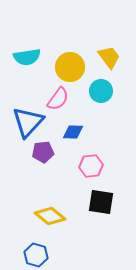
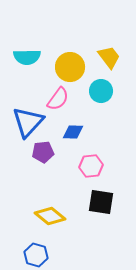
cyan semicircle: rotated 8 degrees clockwise
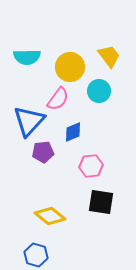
yellow trapezoid: moved 1 px up
cyan circle: moved 2 px left
blue triangle: moved 1 px right, 1 px up
blue diamond: rotated 25 degrees counterclockwise
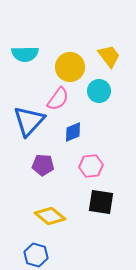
cyan semicircle: moved 2 px left, 3 px up
purple pentagon: moved 13 px down; rotated 10 degrees clockwise
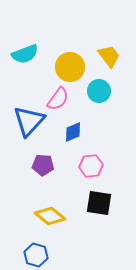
cyan semicircle: rotated 20 degrees counterclockwise
black square: moved 2 px left, 1 px down
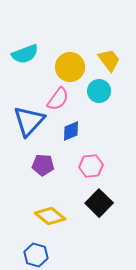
yellow trapezoid: moved 4 px down
blue diamond: moved 2 px left, 1 px up
black square: rotated 36 degrees clockwise
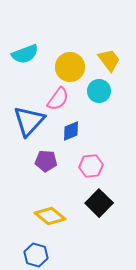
purple pentagon: moved 3 px right, 4 px up
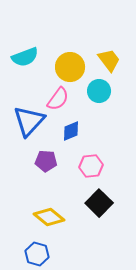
cyan semicircle: moved 3 px down
yellow diamond: moved 1 px left, 1 px down
blue hexagon: moved 1 px right, 1 px up
